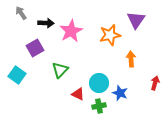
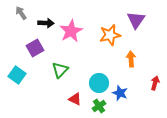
red triangle: moved 3 px left, 5 px down
green cross: rotated 24 degrees counterclockwise
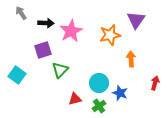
purple square: moved 8 px right, 2 px down; rotated 12 degrees clockwise
red triangle: rotated 40 degrees counterclockwise
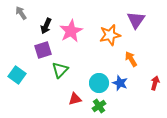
black arrow: moved 3 px down; rotated 112 degrees clockwise
orange arrow: rotated 28 degrees counterclockwise
blue star: moved 10 px up
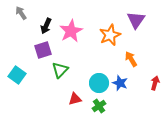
orange star: rotated 10 degrees counterclockwise
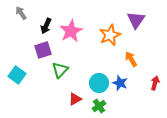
red triangle: rotated 16 degrees counterclockwise
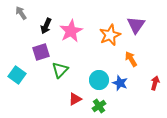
purple triangle: moved 5 px down
purple square: moved 2 px left, 2 px down
cyan circle: moved 3 px up
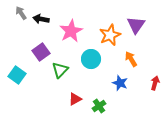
black arrow: moved 5 px left, 7 px up; rotated 77 degrees clockwise
purple square: rotated 18 degrees counterclockwise
cyan circle: moved 8 px left, 21 px up
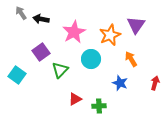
pink star: moved 3 px right, 1 px down
green cross: rotated 32 degrees clockwise
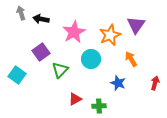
gray arrow: rotated 16 degrees clockwise
blue star: moved 2 px left
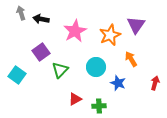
pink star: moved 1 px right, 1 px up
cyan circle: moved 5 px right, 8 px down
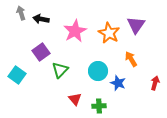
orange star: moved 1 px left, 2 px up; rotated 20 degrees counterclockwise
cyan circle: moved 2 px right, 4 px down
red triangle: rotated 40 degrees counterclockwise
